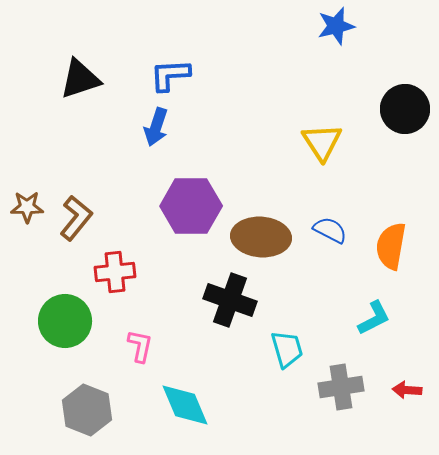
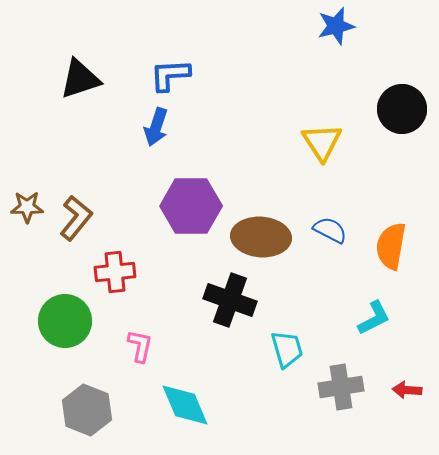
black circle: moved 3 px left
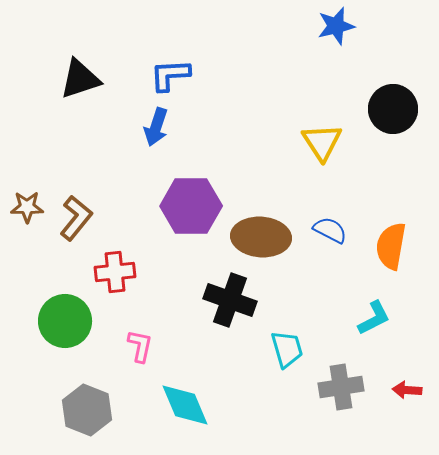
black circle: moved 9 px left
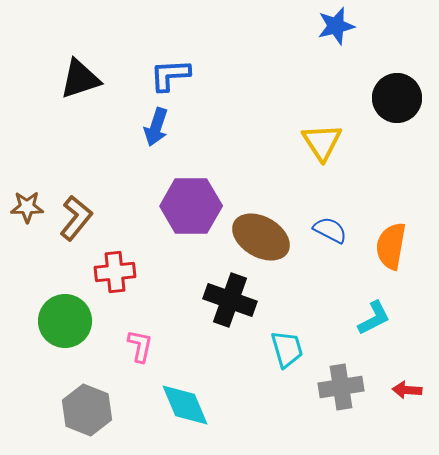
black circle: moved 4 px right, 11 px up
brown ellipse: rotated 26 degrees clockwise
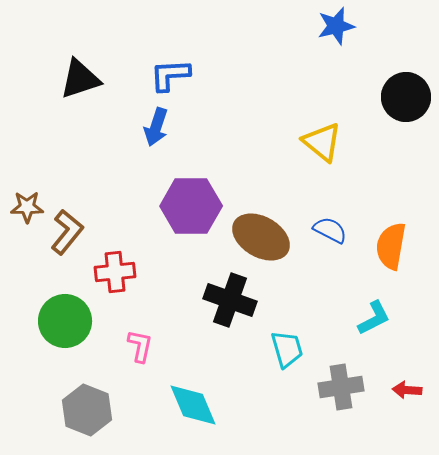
black circle: moved 9 px right, 1 px up
yellow triangle: rotated 18 degrees counterclockwise
brown L-shape: moved 9 px left, 14 px down
cyan diamond: moved 8 px right
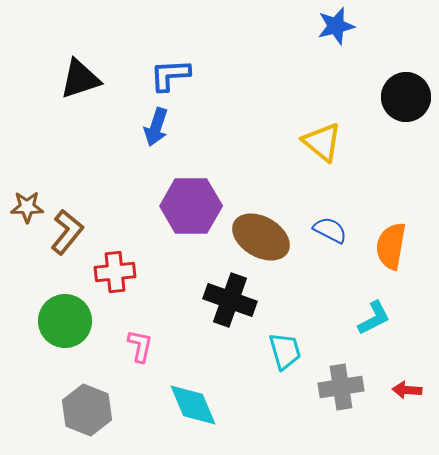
cyan trapezoid: moved 2 px left, 2 px down
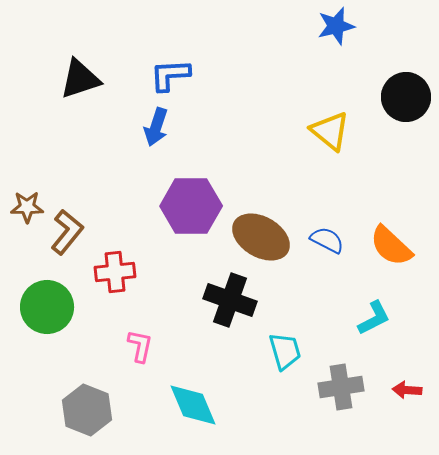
yellow triangle: moved 8 px right, 11 px up
blue semicircle: moved 3 px left, 10 px down
orange semicircle: rotated 57 degrees counterclockwise
green circle: moved 18 px left, 14 px up
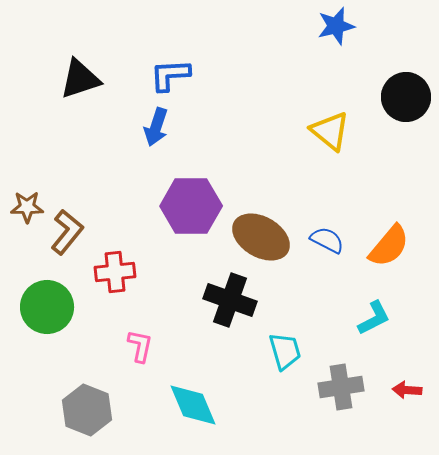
orange semicircle: moved 2 px left; rotated 93 degrees counterclockwise
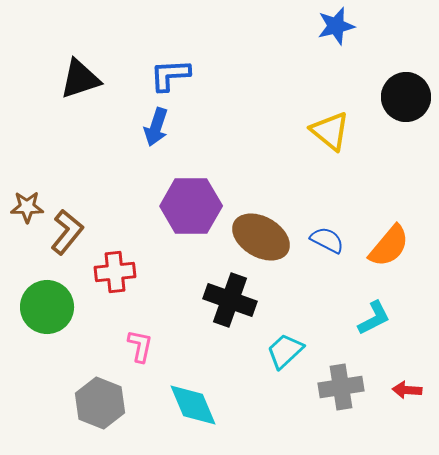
cyan trapezoid: rotated 117 degrees counterclockwise
gray hexagon: moved 13 px right, 7 px up
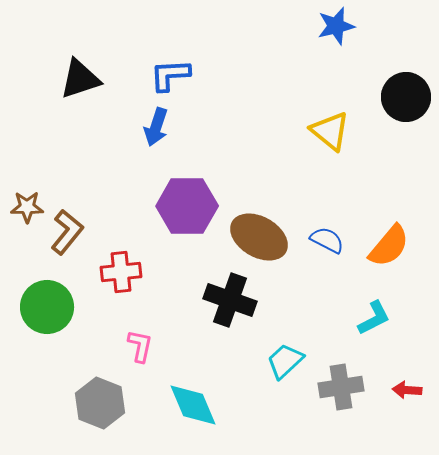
purple hexagon: moved 4 px left
brown ellipse: moved 2 px left
red cross: moved 6 px right
cyan trapezoid: moved 10 px down
